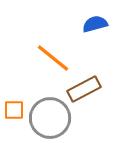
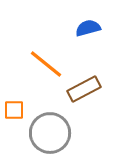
blue semicircle: moved 7 px left, 4 px down
orange line: moved 7 px left, 6 px down
gray circle: moved 15 px down
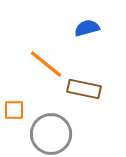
blue semicircle: moved 1 px left
brown rectangle: rotated 40 degrees clockwise
gray circle: moved 1 px right, 1 px down
